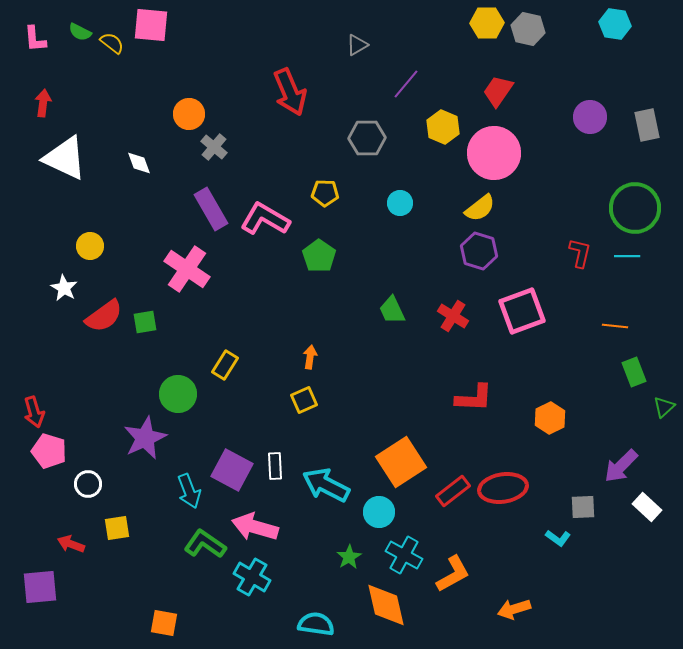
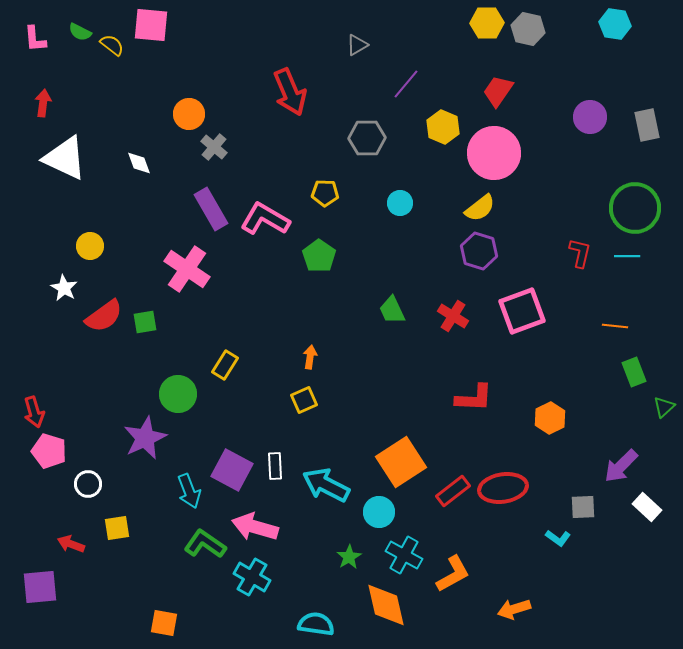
yellow semicircle at (112, 43): moved 2 px down
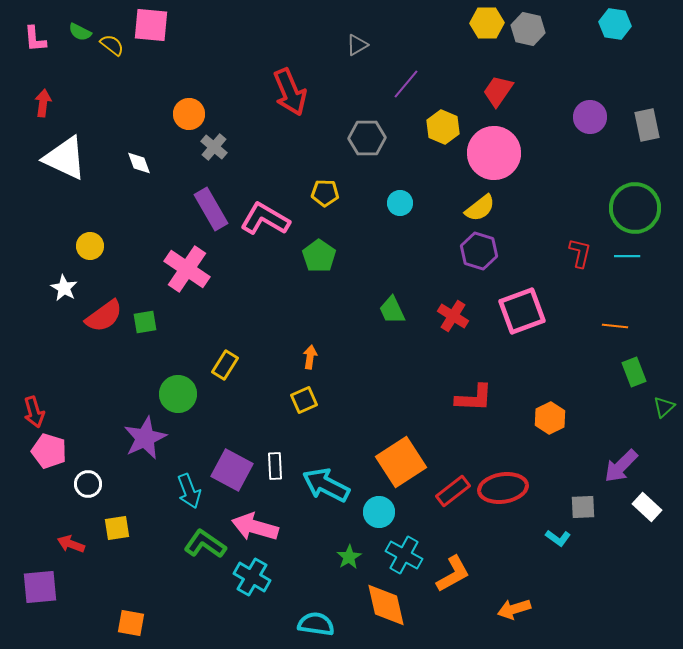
orange square at (164, 623): moved 33 px left
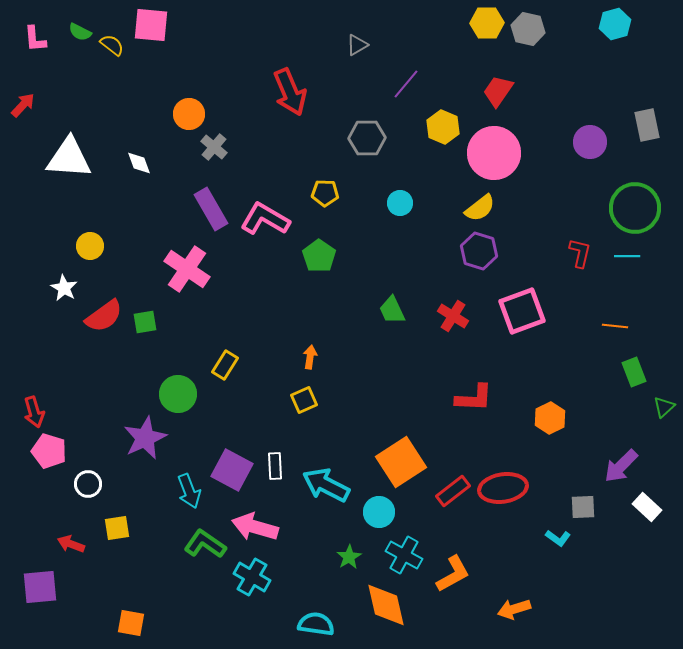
cyan hexagon at (615, 24): rotated 24 degrees counterclockwise
red arrow at (43, 103): moved 20 px left, 2 px down; rotated 36 degrees clockwise
purple circle at (590, 117): moved 25 px down
white triangle at (65, 158): moved 4 px right; rotated 21 degrees counterclockwise
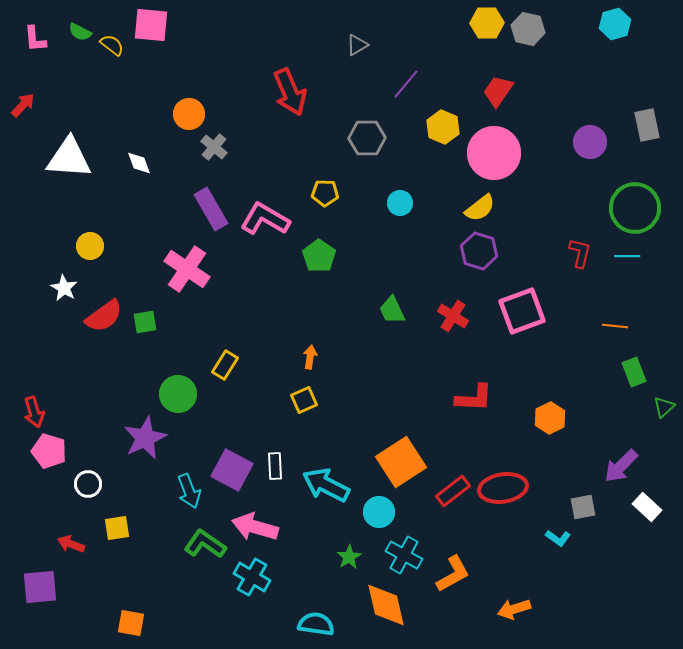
gray square at (583, 507): rotated 8 degrees counterclockwise
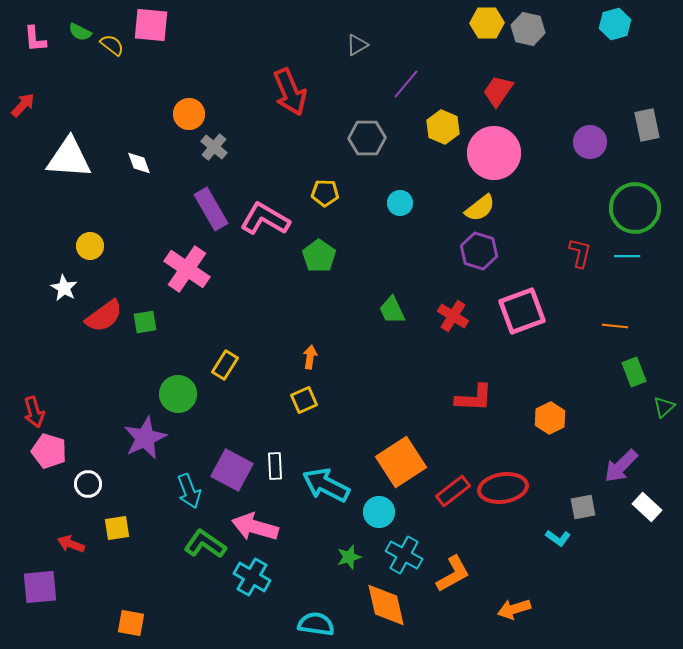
green star at (349, 557): rotated 15 degrees clockwise
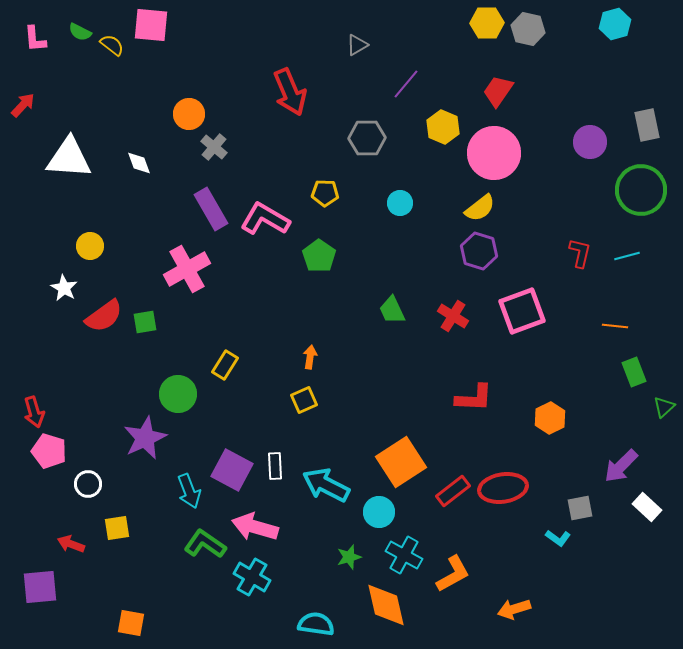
green circle at (635, 208): moved 6 px right, 18 px up
cyan line at (627, 256): rotated 15 degrees counterclockwise
pink cross at (187, 269): rotated 27 degrees clockwise
gray square at (583, 507): moved 3 px left, 1 px down
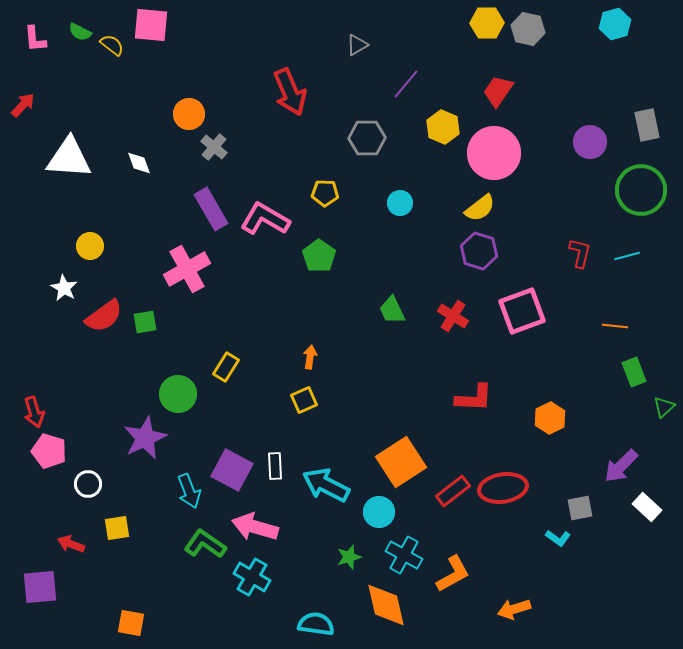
yellow rectangle at (225, 365): moved 1 px right, 2 px down
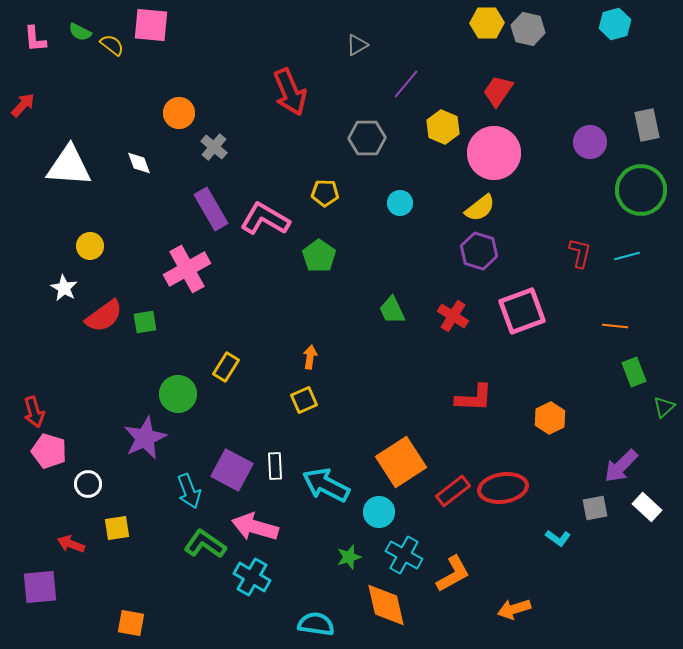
orange circle at (189, 114): moved 10 px left, 1 px up
white triangle at (69, 158): moved 8 px down
gray square at (580, 508): moved 15 px right
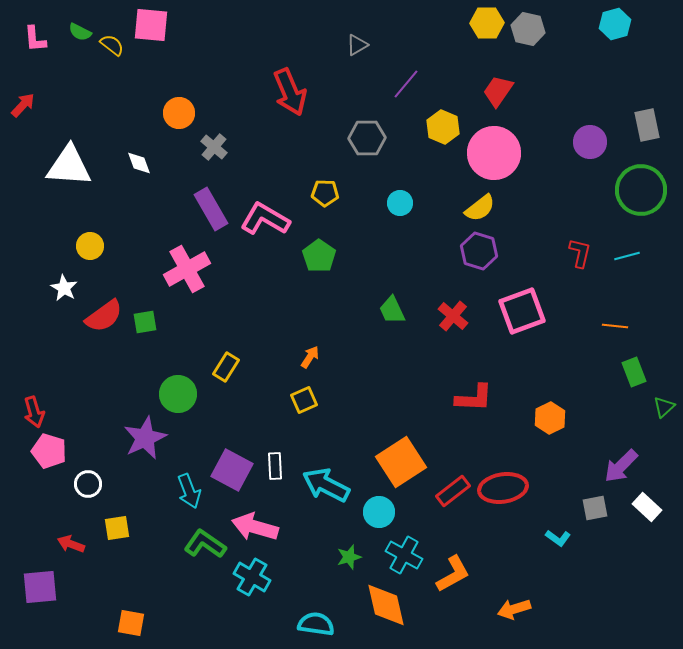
red cross at (453, 316): rotated 8 degrees clockwise
orange arrow at (310, 357): rotated 25 degrees clockwise
